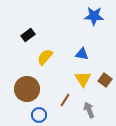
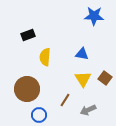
black rectangle: rotated 16 degrees clockwise
yellow semicircle: rotated 36 degrees counterclockwise
brown square: moved 2 px up
gray arrow: moved 1 px left; rotated 91 degrees counterclockwise
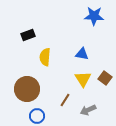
blue circle: moved 2 px left, 1 px down
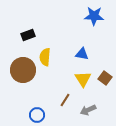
brown circle: moved 4 px left, 19 px up
blue circle: moved 1 px up
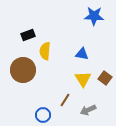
yellow semicircle: moved 6 px up
blue circle: moved 6 px right
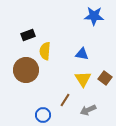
brown circle: moved 3 px right
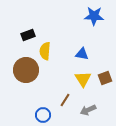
brown square: rotated 32 degrees clockwise
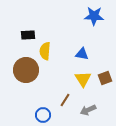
black rectangle: rotated 16 degrees clockwise
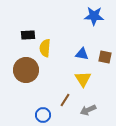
yellow semicircle: moved 3 px up
brown square: moved 21 px up; rotated 32 degrees clockwise
